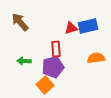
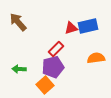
brown arrow: moved 2 px left
red rectangle: rotated 49 degrees clockwise
green arrow: moved 5 px left, 8 px down
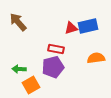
red rectangle: rotated 56 degrees clockwise
orange square: moved 14 px left; rotated 12 degrees clockwise
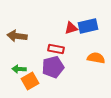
brown arrow: moved 1 px left, 14 px down; rotated 42 degrees counterclockwise
orange semicircle: rotated 18 degrees clockwise
orange square: moved 1 px left, 4 px up
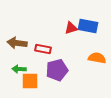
blue rectangle: rotated 24 degrees clockwise
brown arrow: moved 7 px down
red rectangle: moved 13 px left
orange semicircle: moved 1 px right
purple pentagon: moved 4 px right, 3 px down
orange square: rotated 30 degrees clockwise
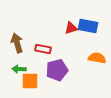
brown arrow: rotated 66 degrees clockwise
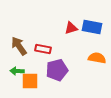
blue rectangle: moved 4 px right, 1 px down
brown arrow: moved 2 px right, 3 px down; rotated 18 degrees counterclockwise
green arrow: moved 2 px left, 2 px down
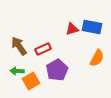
red triangle: moved 1 px right, 1 px down
red rectangle: rotated 35 degrees counterclockwise
orange semicircle: rotated 108 degrees clockwise
purple pentagon: rotated 15 degrees counterclockwise
orange square: moved 1 px right; rotated 30 degrees counterclockwise
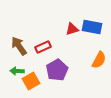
red rectangle: moved 2 px up
orange semicircle: moved 2 px right, 2 px down
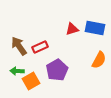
blue rectangle: moved 3 px right, 1 px down
red rectangle: moved 3 px left
